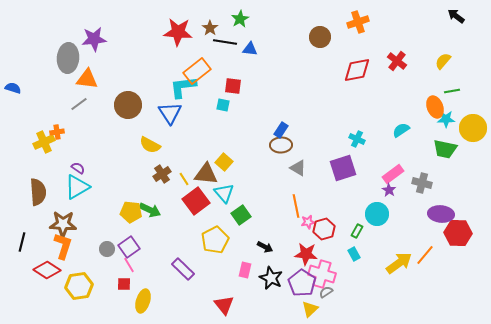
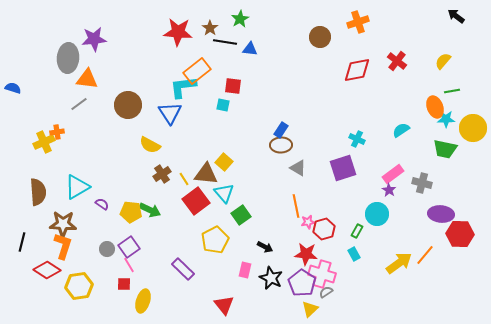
purple semicircle at (78, 168): moved 24 px right, 36 px down
red hexagon at (458, 233): moved 2 px right, 1 px down
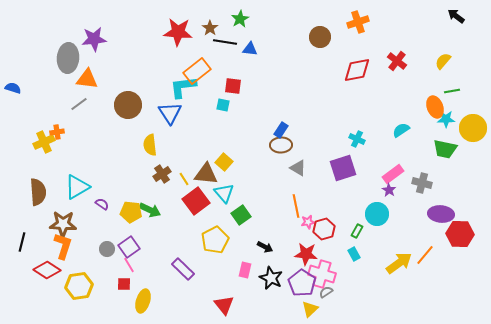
yellow semicircle at (150, 145): rotated 55 degrees clockwise
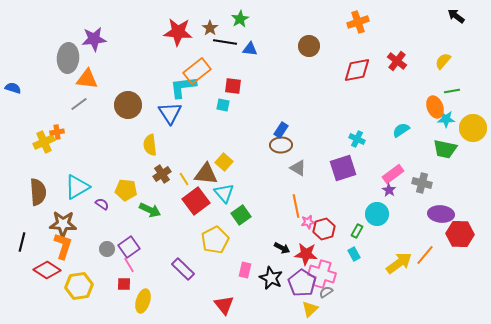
brown circle at (320, 37): moved 11 px left, 9 px down
yellow pentagon at (131, 212): moved 5 px left, 22 px up
black arrow at (265, 247): moved 17 px right, 1 px down
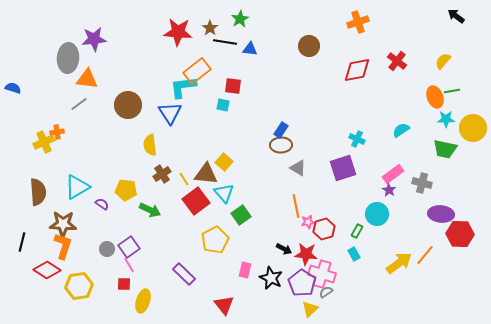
orange ellipse at (435, 107): moved 10 px up
black arrow at (282, 248): moved 2 px right, 1 px down
purple rectangle at (183, 269): moved 1 px right, 5 px down
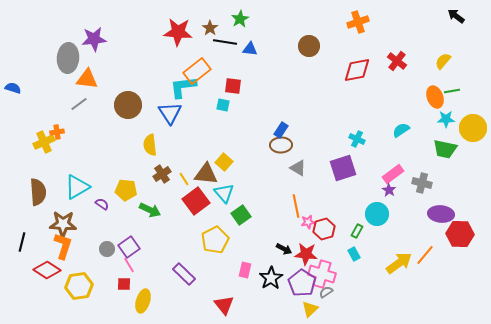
black star at (271, 278): rotated 15 degrees clockwise
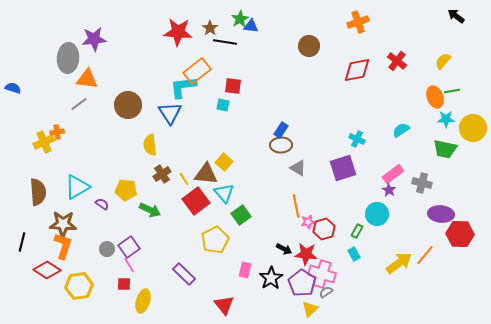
blue triangle at (250, 49): moved 1 px right, 23 px up
